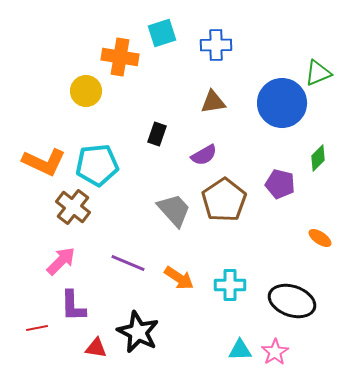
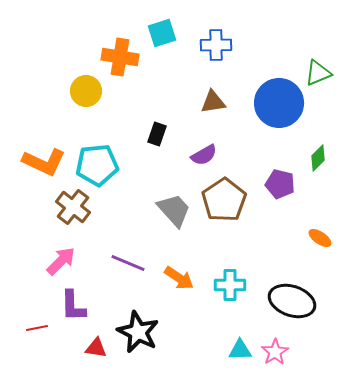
blue circle: moved 3 px left
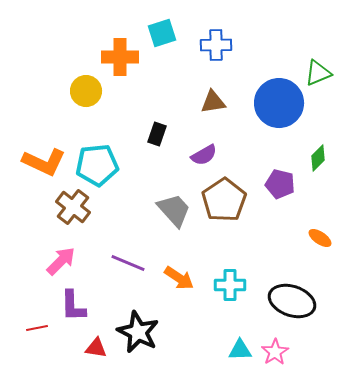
orange cross: rotated 9 degrees counterclockwise
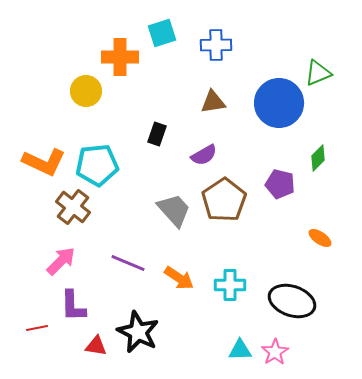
red triangle: moved 2 px up
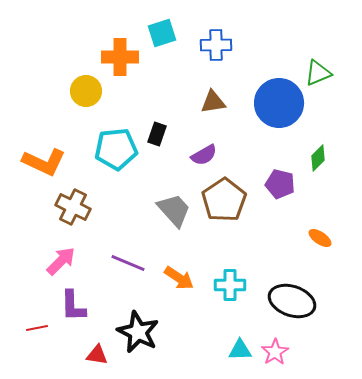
cyan pentagon: moved 19 px right, 16 px up
brown cross: rotated 12 degrees counterclockwise
red triangle: moved 1 px right, 9 px down
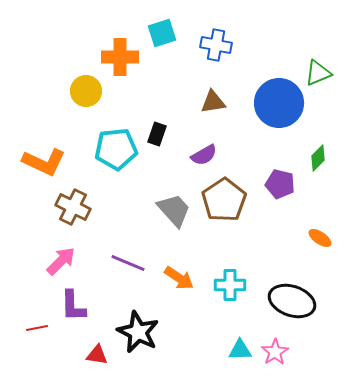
blue cross: rotated 12 degrees clockwise
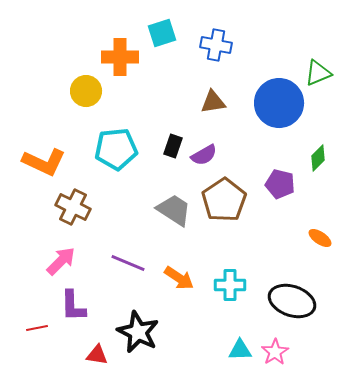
black rectangle: moved 16 px right, 12 px down
gray trapezoid: rotated 15 degrees counterclockwise
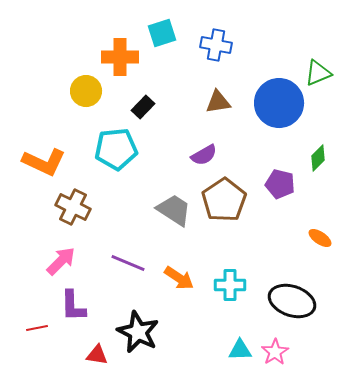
brown triangle: moved 5 px right
black rectangle: moved 30 px left, 39 px up; rotated 25 degrees clockwise
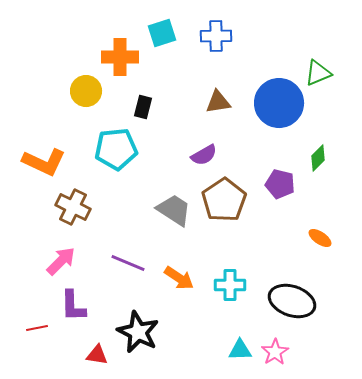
blue cross: moved 9 px up; rotated 12 degrees counterclockwise
black rectangle: rotated 30 degrees counterclockwise
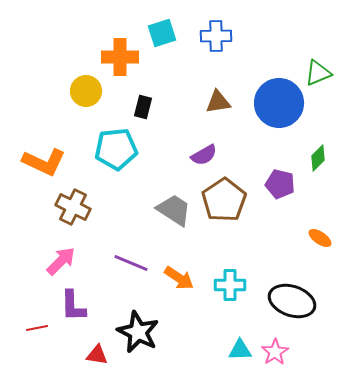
purple line: moved 3 px right
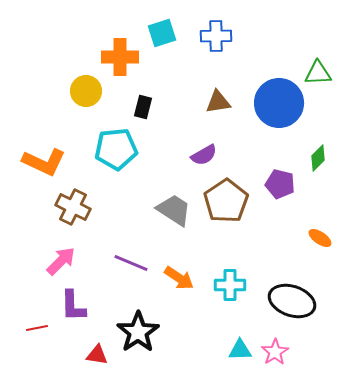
green triangle: rotated 20 degrees clockwise
brown pentagon: moved 2 px right, 1 px down
black star: rotated 12 degrees clockwise
